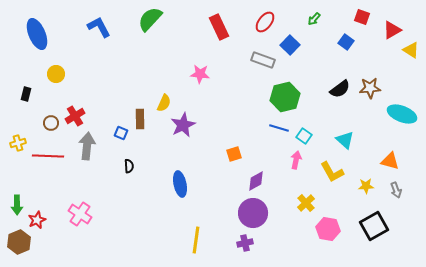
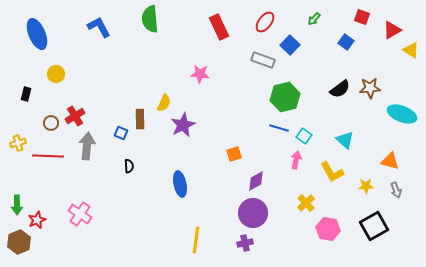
green semicircle at (150, 19): rotated 48 degrees counterclockwise
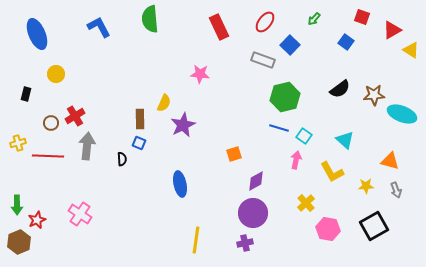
brown star at (370, 88): moved 4 px right, 7 px down
blue square at (121, 133): moved 18 px right, 10 px down
black semicircle at (129, 166): moved 7 px left, 7 px up
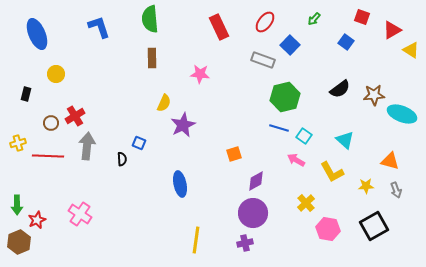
blue L-shape at (99, 27): rotated 10 degrees clockwise
brown rectangle at (140, 119): moved 12 px right, 61 px up
pink arrow at (296, 160): rotated 72 degrees counterclockwise
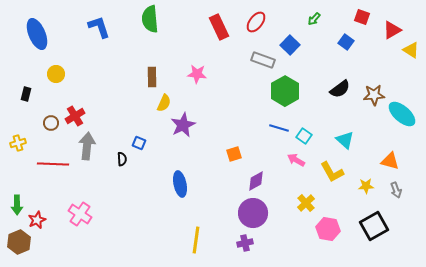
red ellipse at (265, 22): moved 9 px left
brown rectangle at (152, 58): moved 19 px down
pink star at (200, 74): moved 3 px left
green hexagon at (285, 97): moved 6 px up; rotated 16 degrees counterclockwise
cyan ellipse at (402, 114): rotated 20 degrees clockwise
red line at (48, 156): moved 5 px right, 8 px down
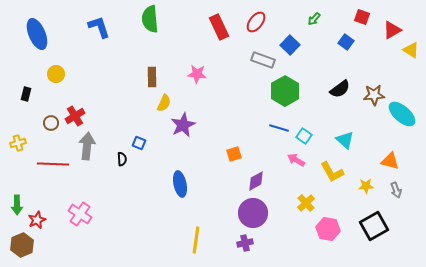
brown hexagon at (19, 242): moved 3 px right, 3 px down
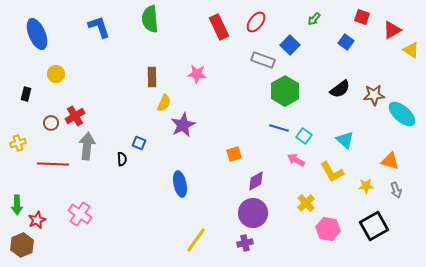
yellow line at (196, 240): rotated 28 degrees clockwise
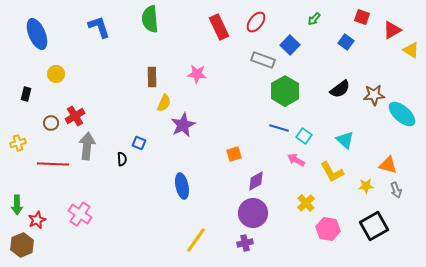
orange triangle at (390, 161): moved 2 px left, 4 px down
blue ellipse at (180, 184): moved 2 px right, 2 px down
